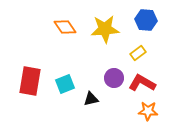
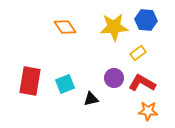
yellow star: moved 9 px right, 2 px up
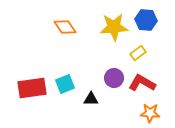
red rectangle: moved 2 px right, 7 px down; rotated 72 degrees clockwise
black triangle: rotated 14 degrees clockwise
orange star: moved 2 px right, 2 px down
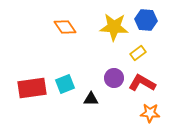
yellow star: rotated 8 degrees clockwise
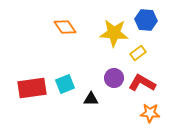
yellow star: moved 6 px down
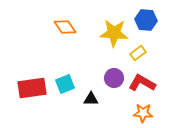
orange star: moved 7 px left
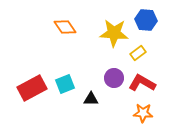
red rectangle: rotated 20 degrees counterclockwise
